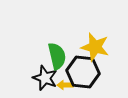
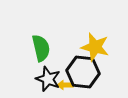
green semicircle: moved 16 px left, 8 px up
black star: moved 3 px right, 1 px down
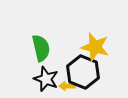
black hexagon: rotated 16 degrees clockwise
black star: moved 2 px left
yellow arrow: moved 2 px right, 1 px down
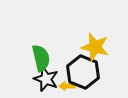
green semicircle: moved 10 px down
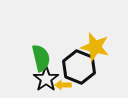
black hexagon: moved 4 px left, 5 px up
black star: rotated 15 degrees clockwise
yellow arrow: moved 4 px left, 1 px up
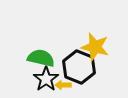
green semicircle: rotated 64 degrees counterclockwise
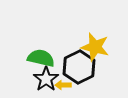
black hexagon: rotated 12 degrees clockwise
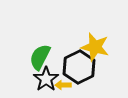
green semicircle: moved 1 px left, 1 px up; rotated 76 degrees counterclockwise
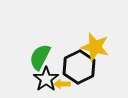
yellow arrow: moved 1 px left, 1 px up
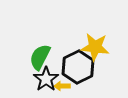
yellow star: rotated 8 degrees counterclockwise
black hexagon: moved 1 px left
yellow arrow: moved 2 px down
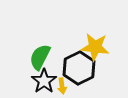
black hexagon: moved 1 px right, 1 px down
black star: moved 2 px left, 2 px down
yellow arrow: rotated 98 degrees counterclockwise
